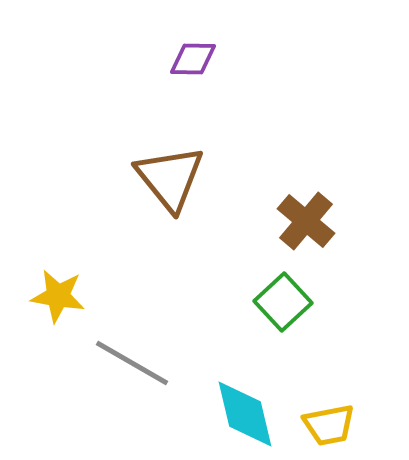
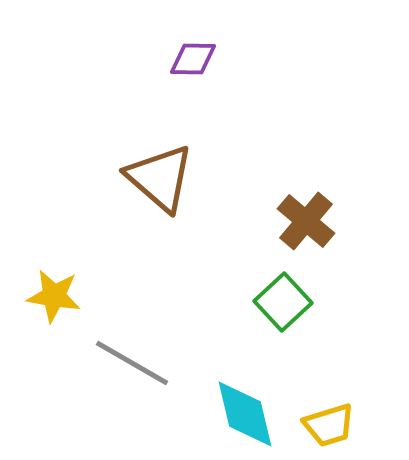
brown triangle: moved 10 px left; rotated 10 degrees counterclockwise
yellow star: moved 4 px left
yellow trapezoid: rotated 6 degrees counterclockwise
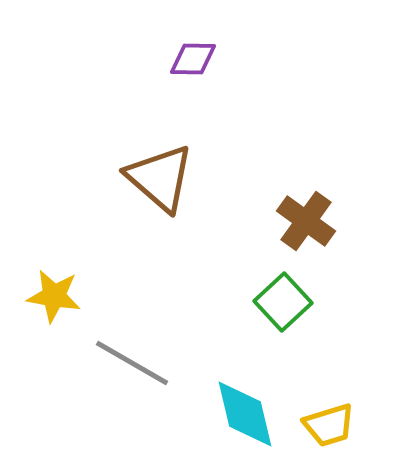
brown cross: rotated 4 degrees counterclockwise
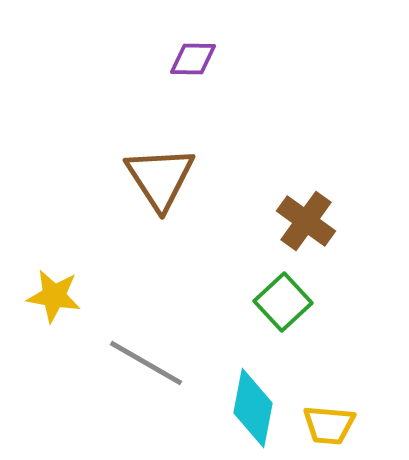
brown triangle: rotated 16 degrees clockwise
gray line: moved 14 px right
cyan diamond: moved 8 px right, 6 px up; rotated 24 degrees clockwise
yellow trapezoid: rotated 22 degrees clockwise
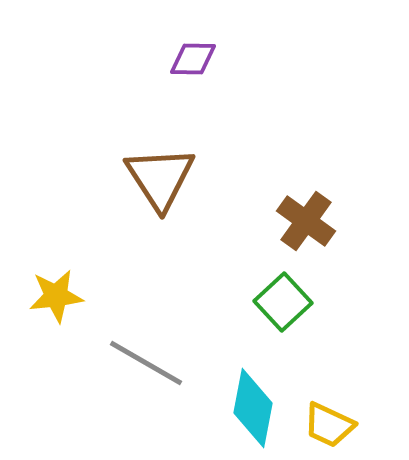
yellow star: moved 2 px right; rotated 16 degrees counterclockwise
yellow trapezoid: rotated 20 degrees clockwise
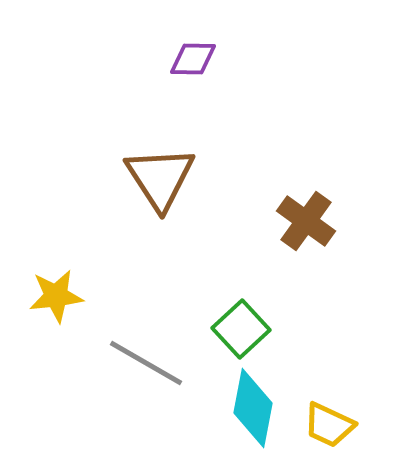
green square: moved 42 px left, 27 px down
